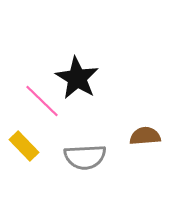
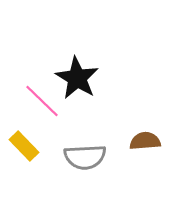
brown semicircle: moved 5 px down
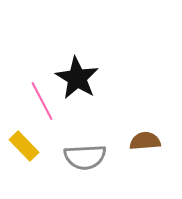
pink line: rotated 18 degrees clockwise
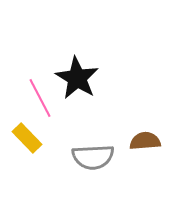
pink line: moved 2 px left, 3 px up
yellow rectangle: moved 3 px right, 8 px up
gray semicircle: moved 8 px right
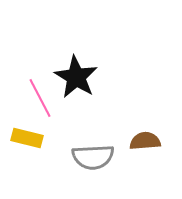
black star: moved 1 px left, 1 px up
yellow rectangle: rotated 32 degrees counterclockwise
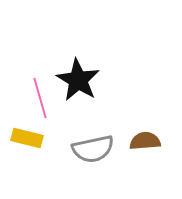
black star: moved 2 px right, 3 px down
pink line: rotated 12 degrees clockwise
gray semicircle: moved 8 px up; rotated 9 degrees counterclockwise
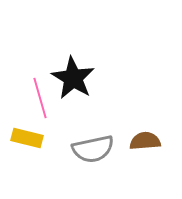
black star: moved 5 px left, 2 px up
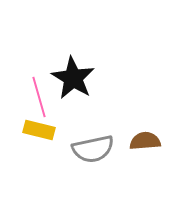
pink line: moved 1 px left, 1 px up
yellow rectangle: moved 12 px right, 8 px up
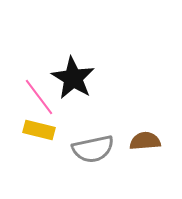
pink line: rotated 21 degrees counterclockwise
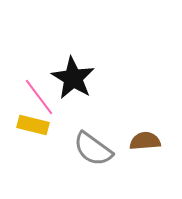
yellow rectangle: moved 6 px left, 5 px up
gray semicircle: rotated 48 degrees clockwise
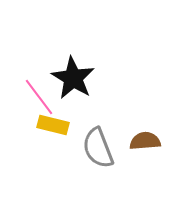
yellow rectangle: moved 20 px right
gray semicircle: moved 5 px right, 1 px up; rotated 33 degrees clockwise
